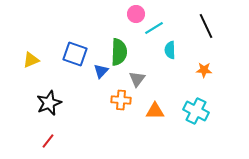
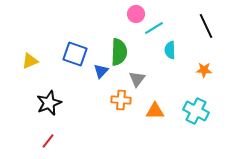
yellow triangle: moved 1 px left, 1 px down
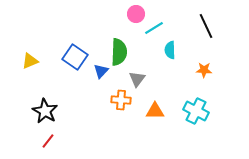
blue square: moved 3 px down; rotated 15 degrees clockwise
black star: moved 4 px left, 8 px down; rotated 20 degrees counterclockwise
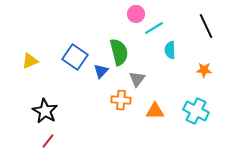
green semicircle: rotated 16 degrees counterclockwise
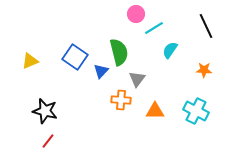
cyan semicircle: rotated 36 degrees clockwise
black star: rotated 15 degrees counterclockwise
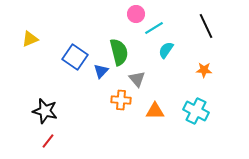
cyan semicircle: moved 4 px left
yellow triangle: moved 22 px up
gray triangle: rotated 18 degrees counterclockwise
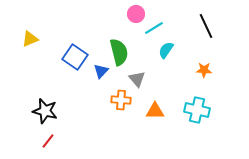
cyan cross: moved 1 px right, 1 px up; rotated 15 degrees counterclockwise
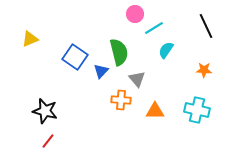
pink circle: moved 1 px left
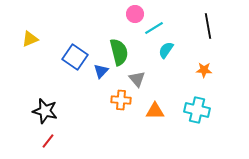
black line: moved 2 px right; rotated 15 degrees clockwise
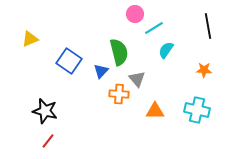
blue square: moved 6 px left, 4 px down
orange cross: moved 2 px left, 6 px up
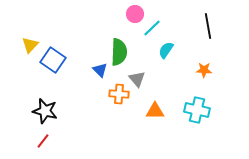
cyan line: moved 2 px left; rotated 12 degrees counterclockwise
yellow triangle: moved 6 px down; rotated 24 degrees counterclockwise
green semicircle: rotated 16 degrees clockwise
blue square: moved 16 px left, 1 px up
blue triangle: moved 1 px left, 1 px up; rotated 28 degrees counterclockwise
red line: moved 5 px left
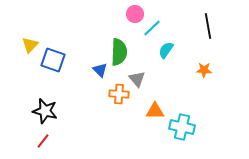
blue square: rotated 15 degrees counterclockwise
cyan cross: moved 15 px left, 17 px down
